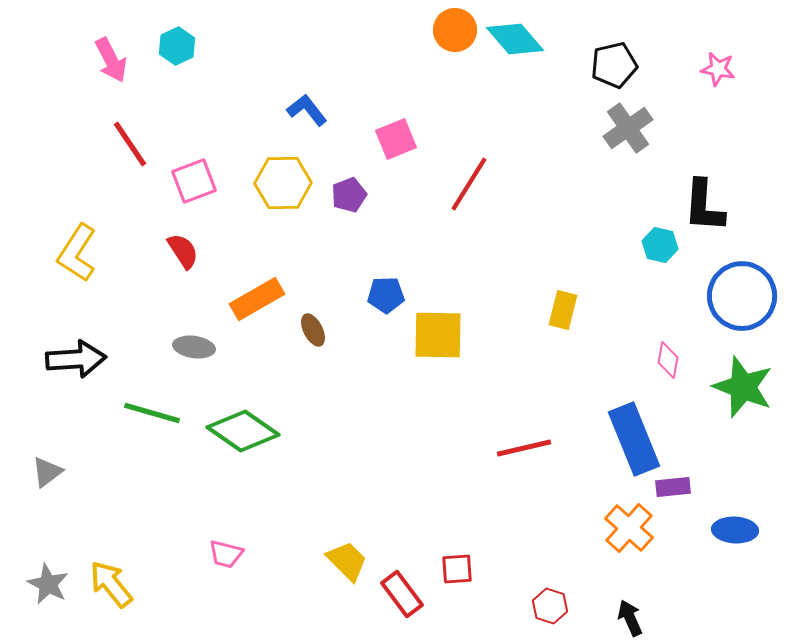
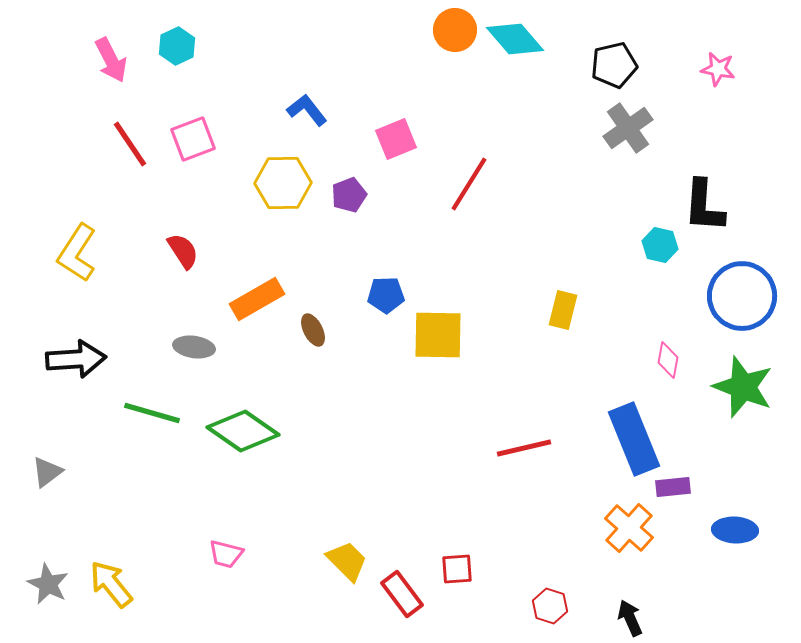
pink square at (194, 181): moved 1 px left, 42 px up
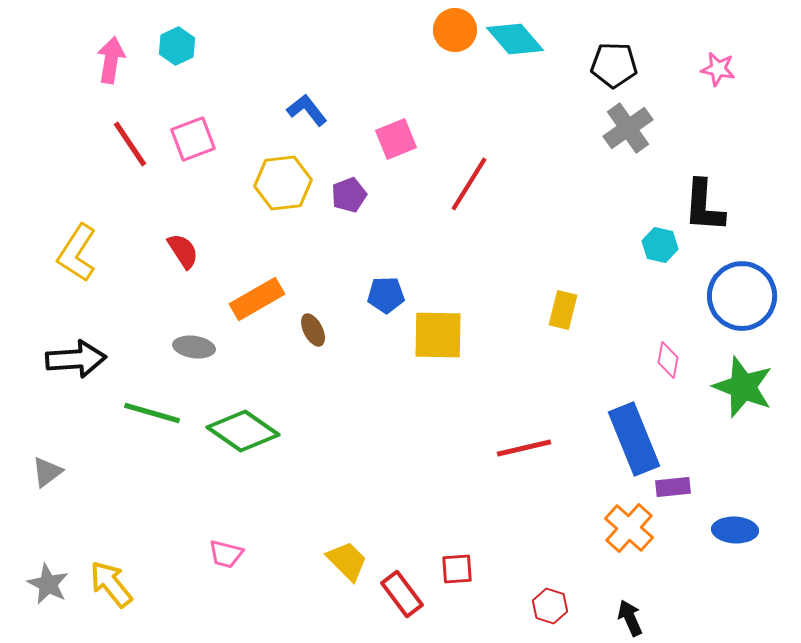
pink arrow at (111, 60): rotated 144 degrees counterclockwise
black pentagon at (614, 65): rotated 15 degrees clockwise
yellow hexagon at (283, 183): rotated 6 degrees counterclockwise
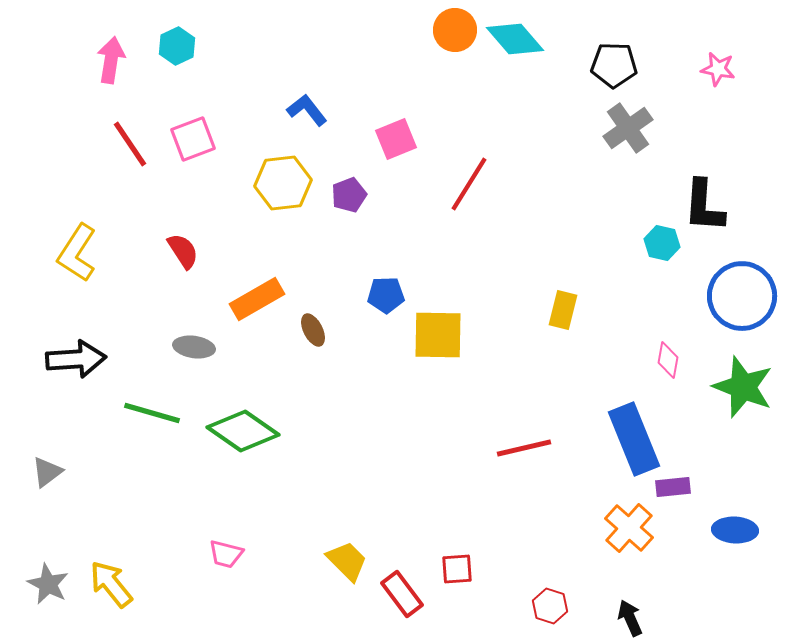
cyan hexagon at (660, 245): moved 2 px right, 2 px up
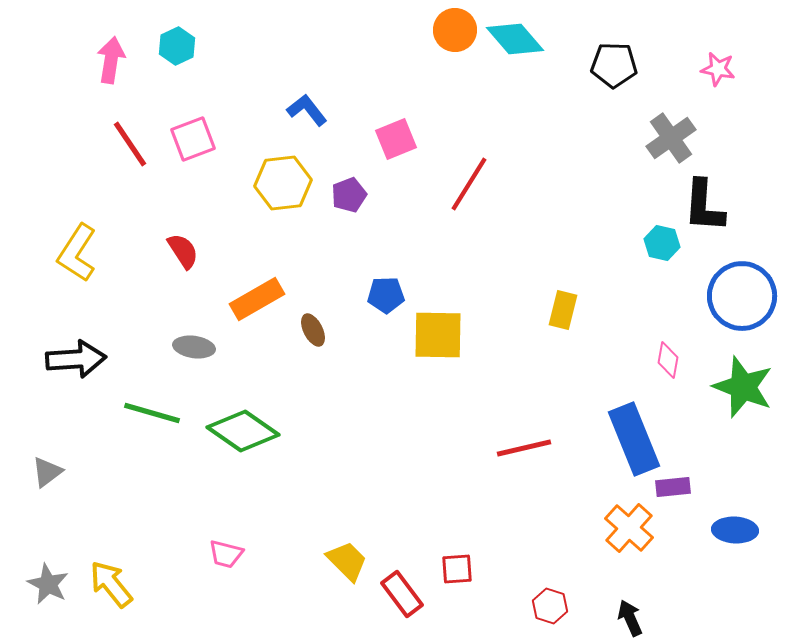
gray cross at (628, 128): moved 43 px right, 10 px down
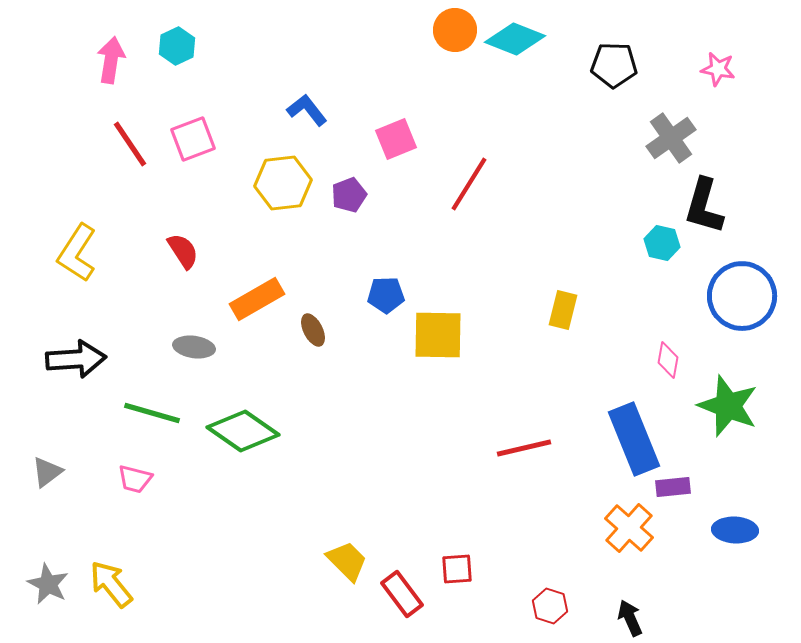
cyan diamond at (515, 39): rotated 28 degrees counterclockwise
black L-shape at (704, 206): rotated 12 degrees clockwise
green star at (743, 387): moved 15 px left, 19 px down
pink trapezoid at (226, 554): moved 91 px left, 75 px up
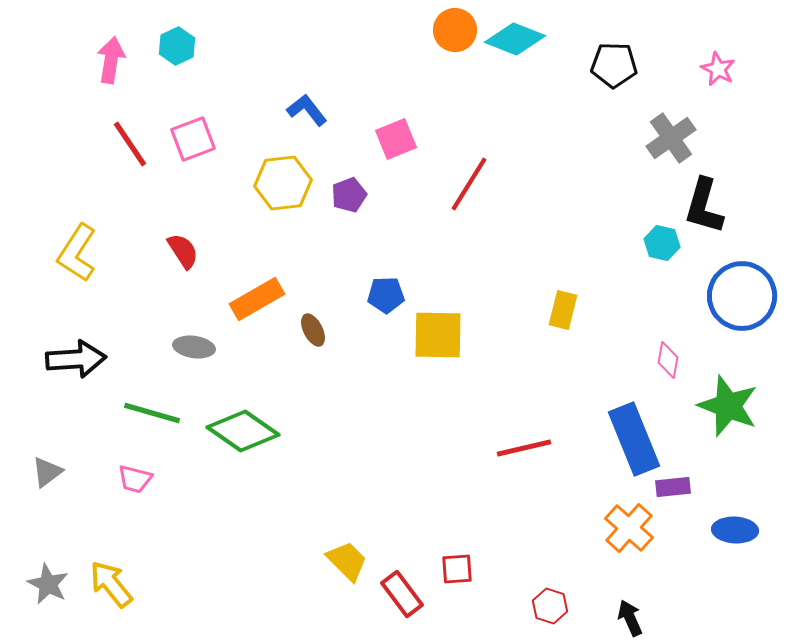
pink star at (718, 69): rotated 16 degrees clockwise
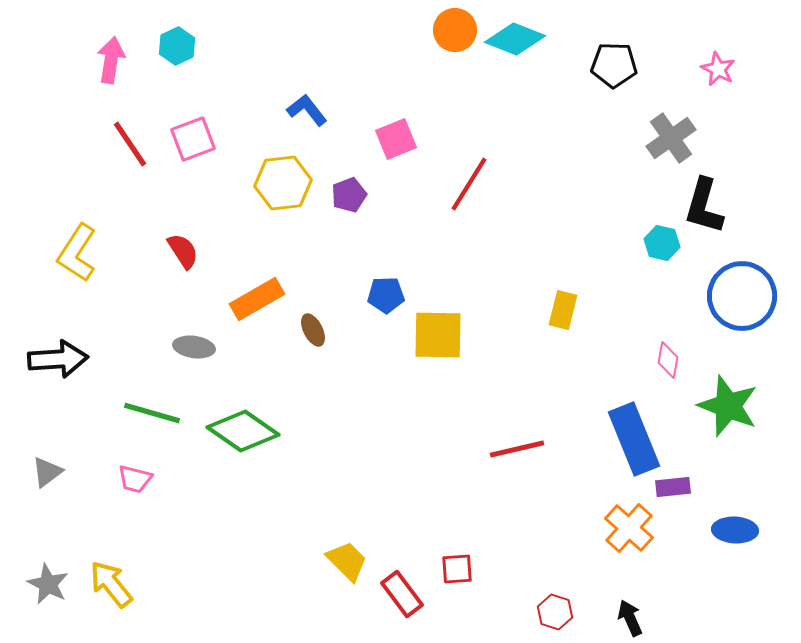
black arrow at (76, 359): moved 18 px left
red line at (524, 448): moved 7 px left, 1 px down
red hexagon at (550, 606): moved 5 px right, 6 px down
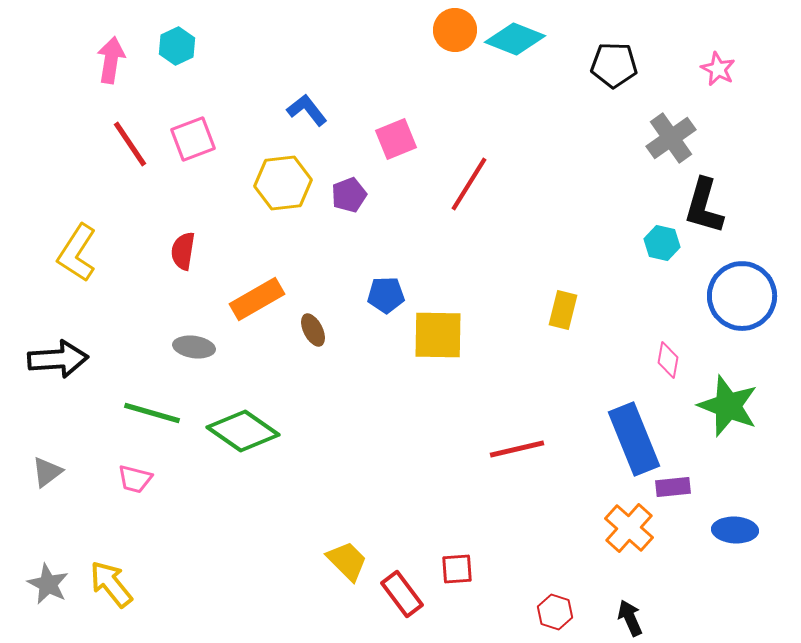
red semicircle at (183, 251): rotated 138 degrees counterclockwise
